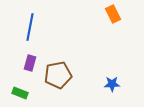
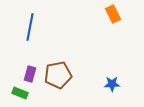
purple rectangle: moved 11 px down
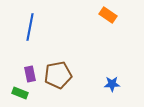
orange rectangle: moved 5 px left, 1 px down; rotated 30 degrees counterclockwise
purple rectangle: rotated 28 degrees counterclockwise
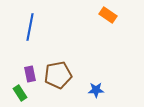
blue star: moved 16 px left, 6 px down
green rectangle: rotated 35 degrees clockwise
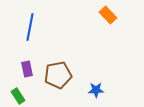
orange rectangle: rotated 12 degrees clockwise
purple rectangle: moved 3 px left, 5 px up
green rectangle: moved 2 px left, 3 px down
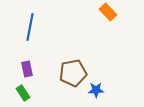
orange rectangle: moved 3 px up
brown pentagon: moved 15 px right, 2 px up
green rectangle: moved 5 px right, 3 px up
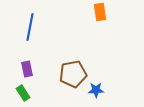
orange rectangle: moved 8 px left; rotated 36 degrees clockwise
brown pentagon: moved 1 px down
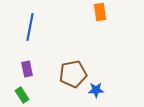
green rectangle: moved 1 px left, 2 px down
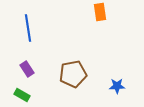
blue line: moved 2 px left, 1 px down; rotated 20 degrees counterclockwise
purple rectangle: rotated 21 degrees counterclockwise
blue star: moved 21 px right, 4 px up
green rectangle: rotated 28 degrees counterclockwise
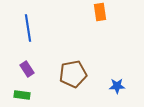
green rectangle: rotated 21 degrees counterclockwise
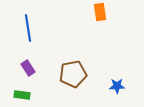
purple rectangle: moved 1 px right, 1 px up
